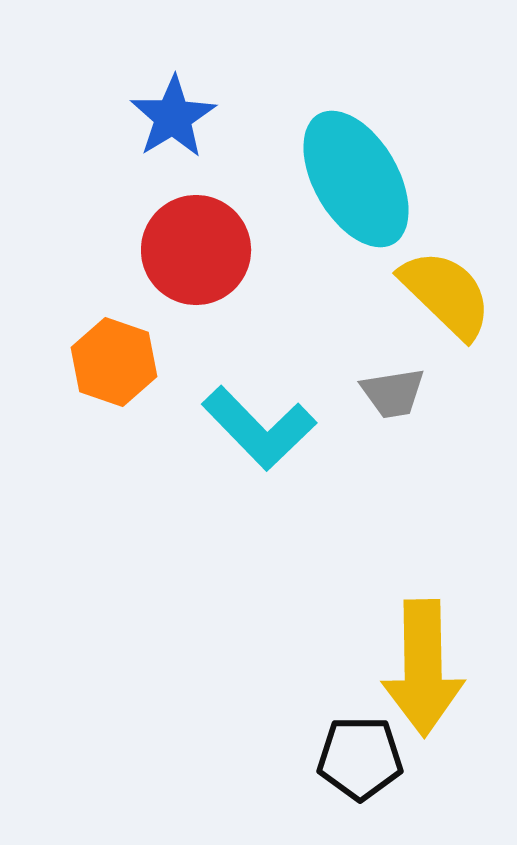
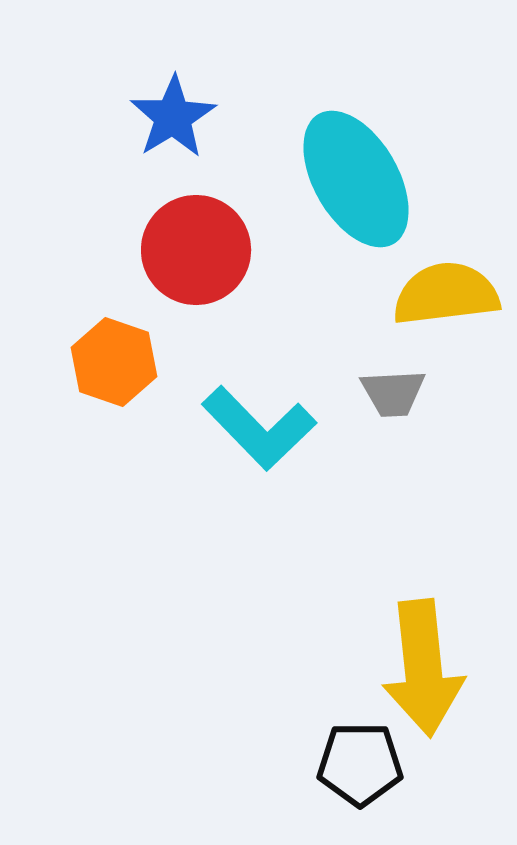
yellow semicircle: rotated 51 degrees counterclockwise
gray trapezoid: rotated 6 degrees clockwise
yellow arrow: rotated 5 degrees counterclockwise
black pentagon: moved 6 px down
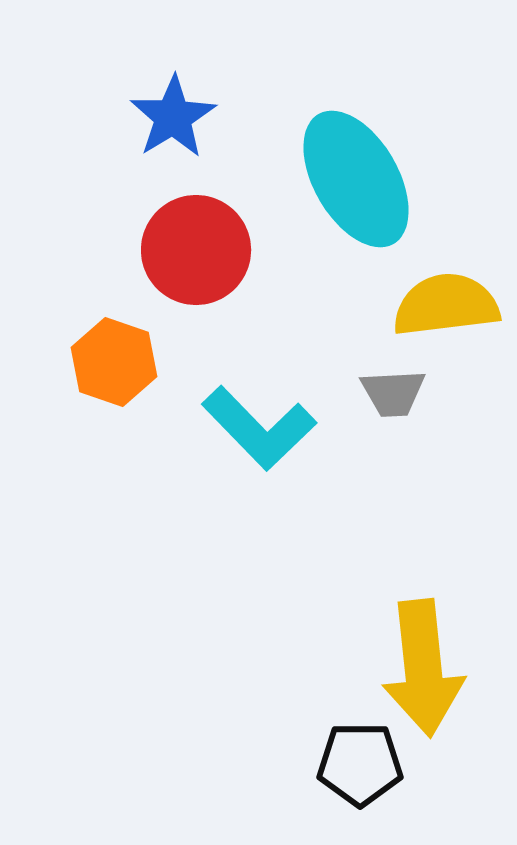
yellow semicircle: moved 11 px down
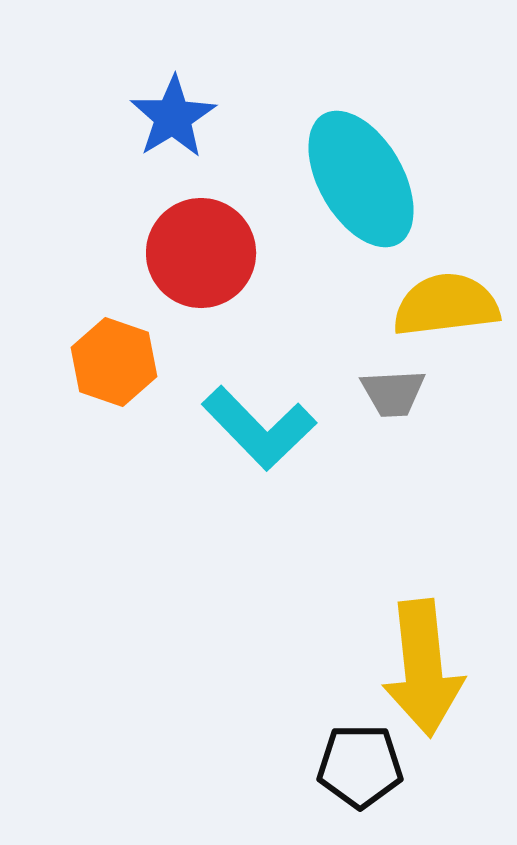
cyan ellipse: moved 5 px right
red circle: moved 5 px right, 3 px down
black pentagon: moved 2 px down
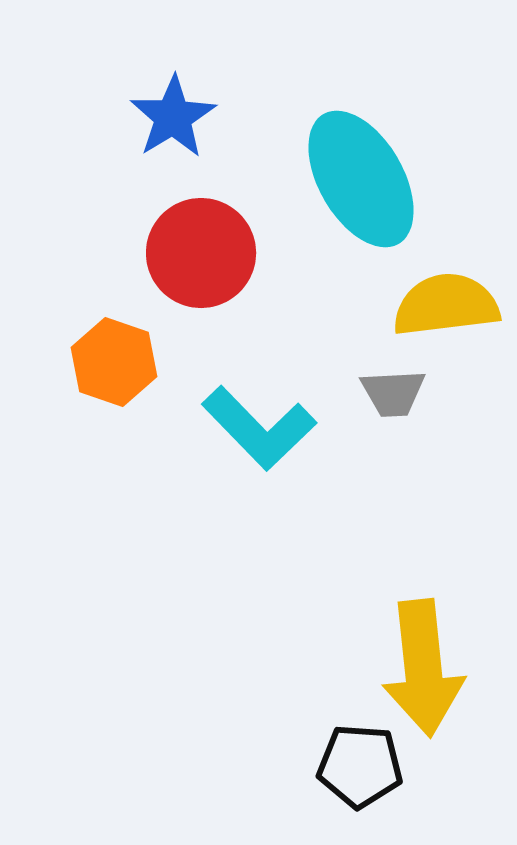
black pentagon: rotated 4 degrees clockwise
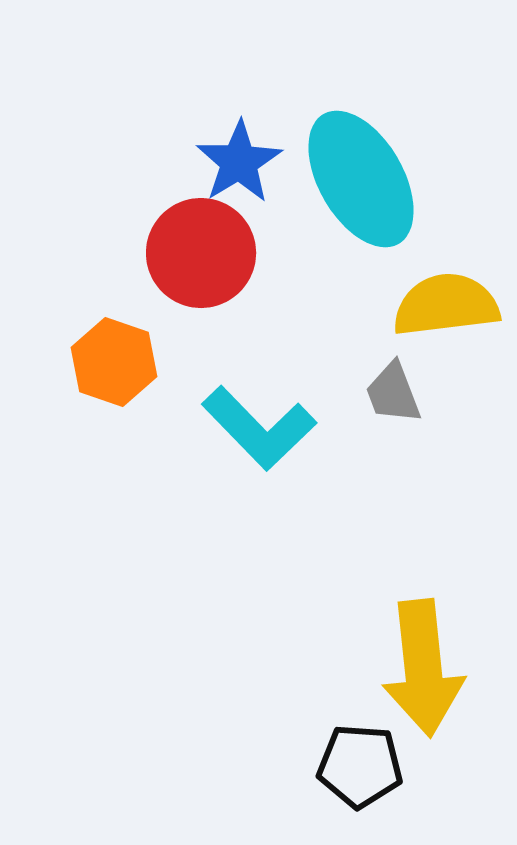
blue star: moved 66 px right, 45 px down
gray trapezoid: rotated 72 degrees clockwise
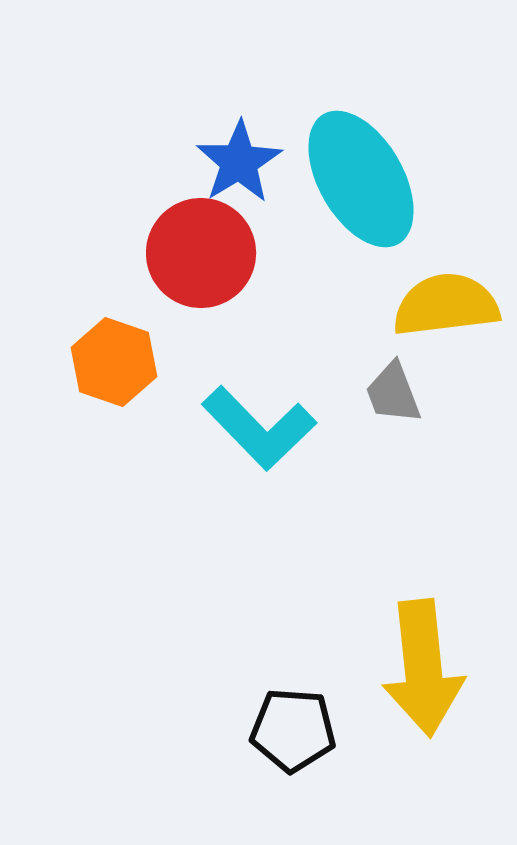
black pentagon: moved 67 px left, 36 px up
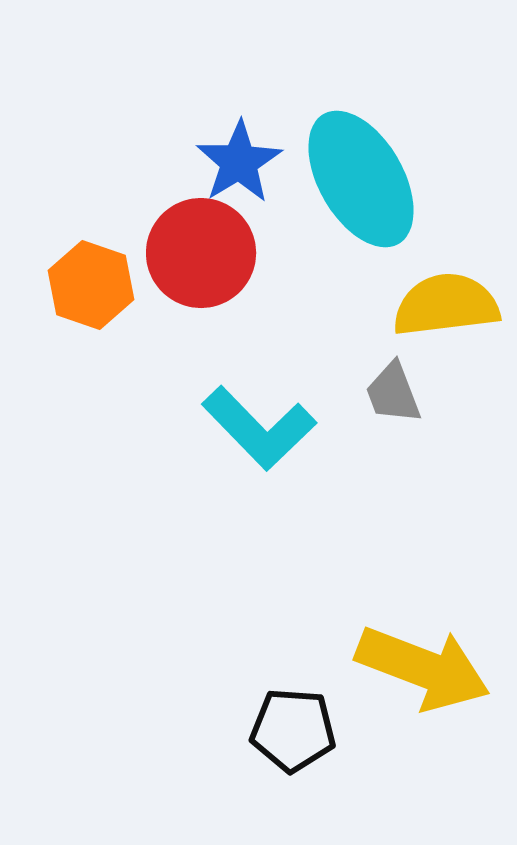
orange hexagon: moved 23 px left, 77 px up
yellow arrow: rotated 63 degrees counterclockwise
